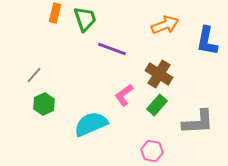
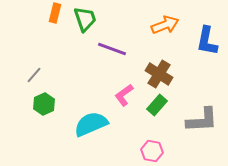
gray L-shape: moved 4 px right, 2 px up
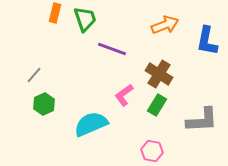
green rectangle: rotated 10 degrees counterclockwise
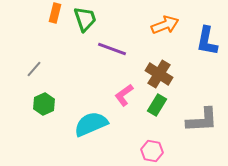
gray line: moved 6 px up
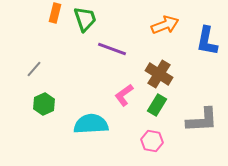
cyan semicircle: rotated 20 degrees clockwise
pink hexagon: moved 10 px up
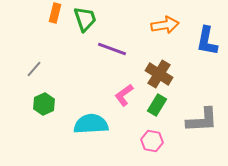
orange arrow: rotated 12 degrees clockwise
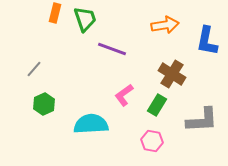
brown cross: moved 13 px right
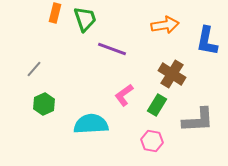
gray L-shape: moved 4 px left
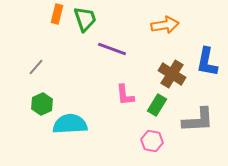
orange rectangle: moved 2 px right, 1 px down
blue L-shape: moved 21 px down
gray line: moved 2 px right, 2 px up
pink L-shape: moved 1 px right; rotated 60 degrees counterclockwise
green hexagon: moved 2 px left
cyan semicircle: moved 21 px left
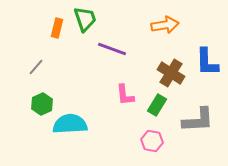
orange rectangle: moved 14 px down
blue L-shape: rotated 12 degrees counterclockwise
brown cross: moved 1 px left, 1 px up
